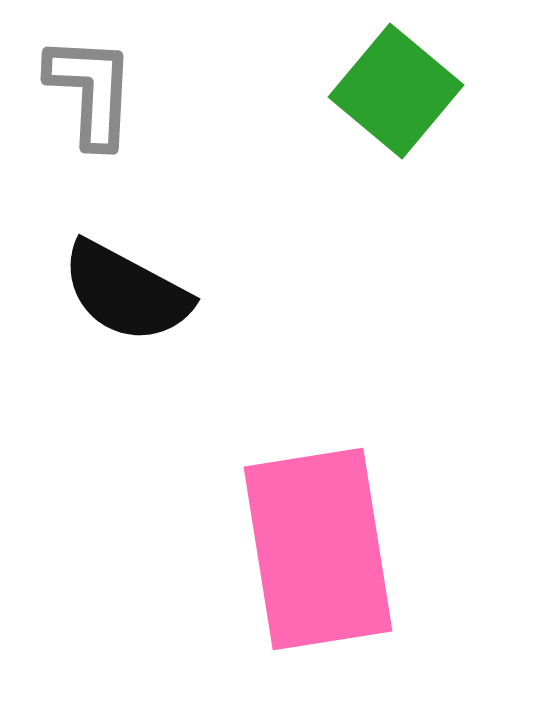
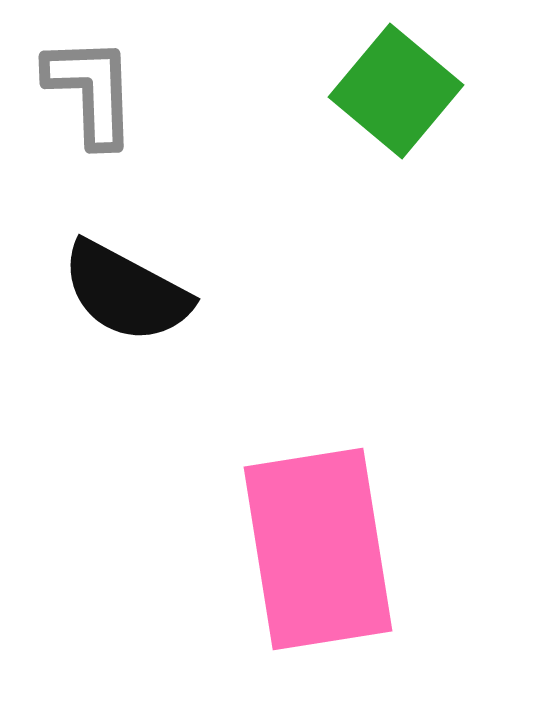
gray L-shape: rotated 5 degrees counterclockwise
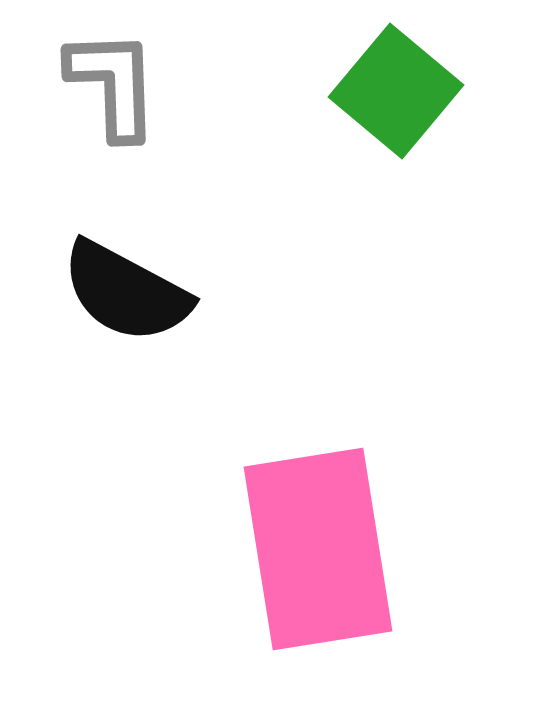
gray L-shape: moved 22 px right, 7 px up
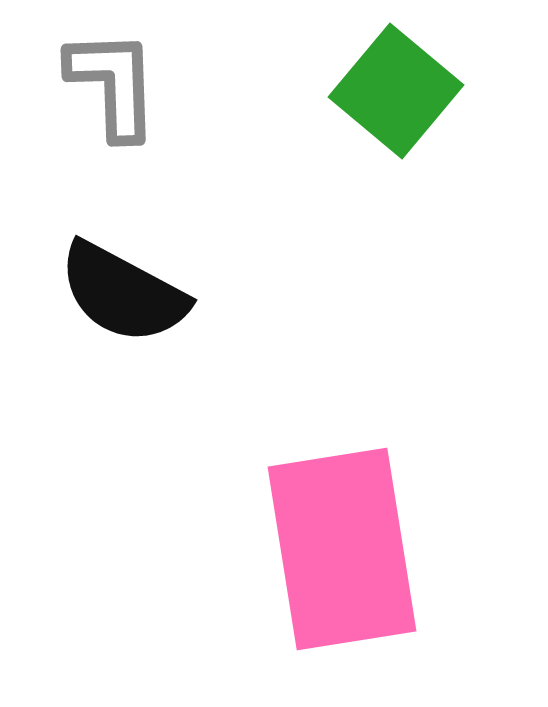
black semicircle: moved 3 px left, 1 px down
pink rectangle: moved 24 px right
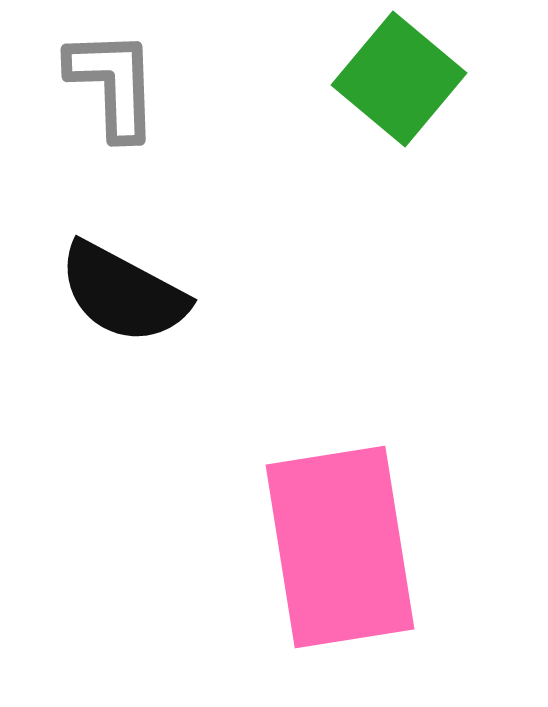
green square: moved 3 px right, 12 px up
pink rectangle: moved 2 px left, 2 px up
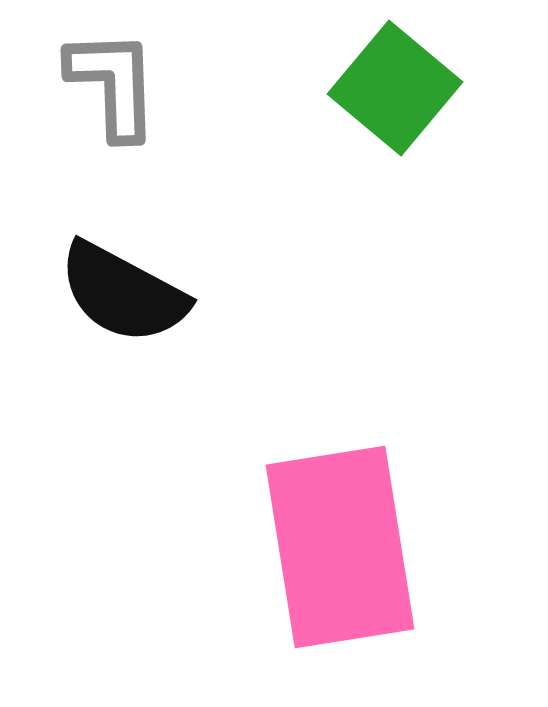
green square: moved 4 px left, 9 px down
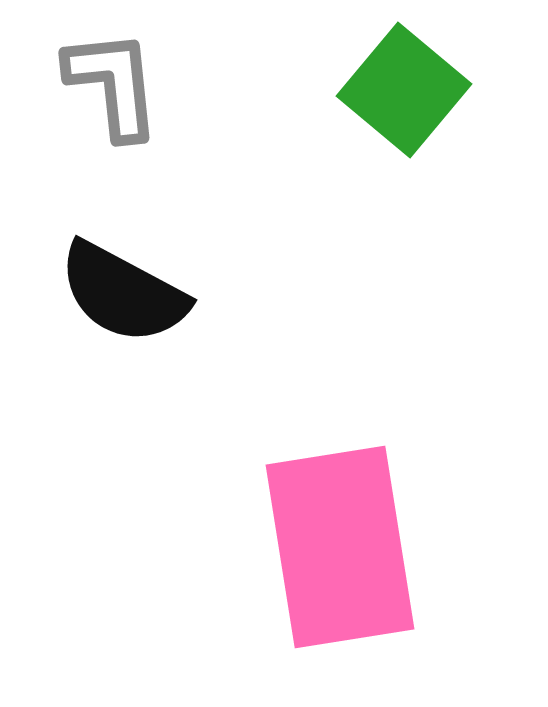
gray L-shape: rotated 4 degrees counterclockwise
green square: moved 9 px right, 2 px down
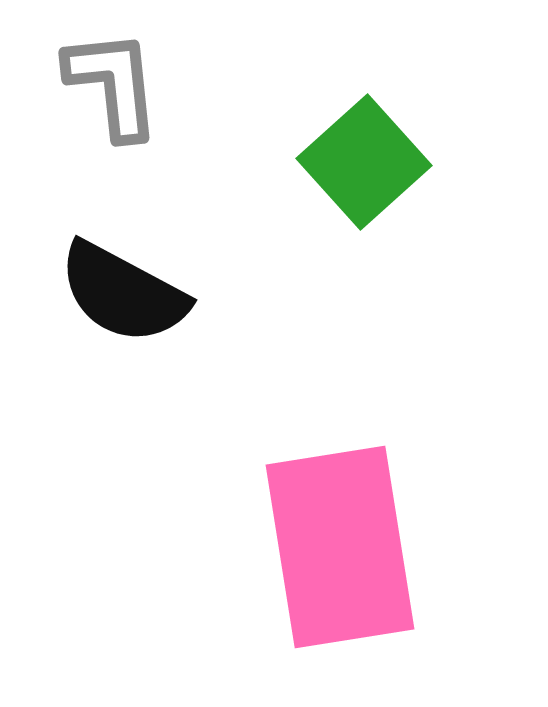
green square: moved 40 px left, 72 px down; rotated 8 degrees clockwise
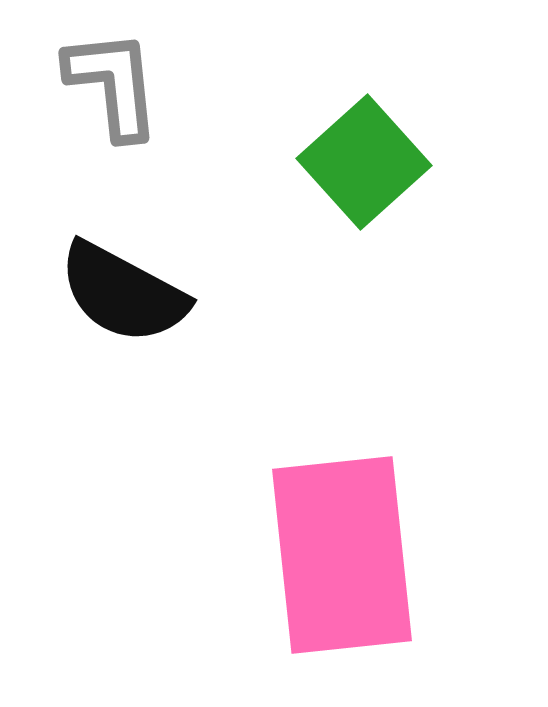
pink rectangle: moved 2 px right, 8 px down; rotated 3 degrees clockwise
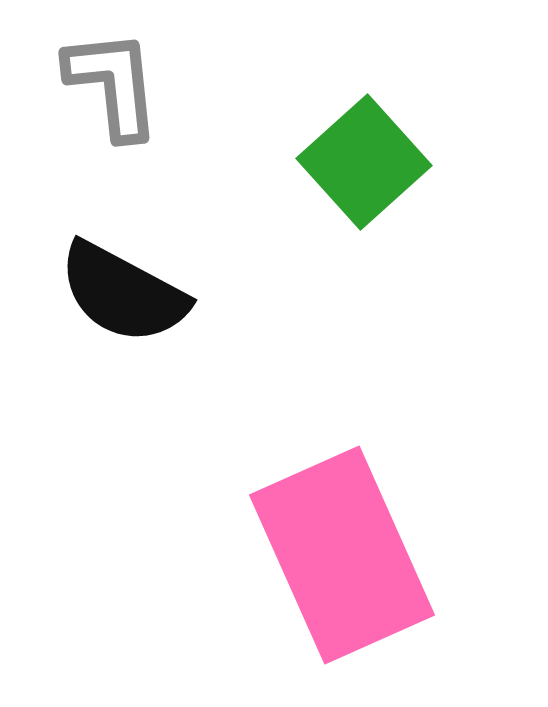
pink rectangle: rotated 18 degrees counterclockwise
